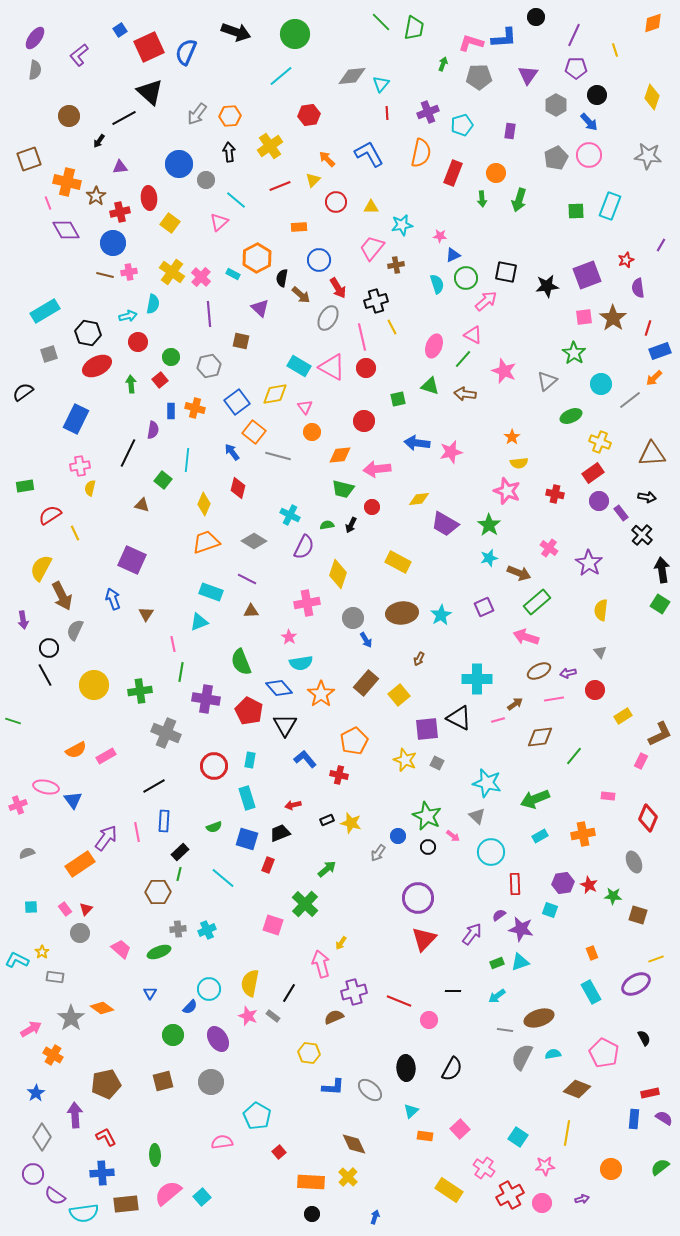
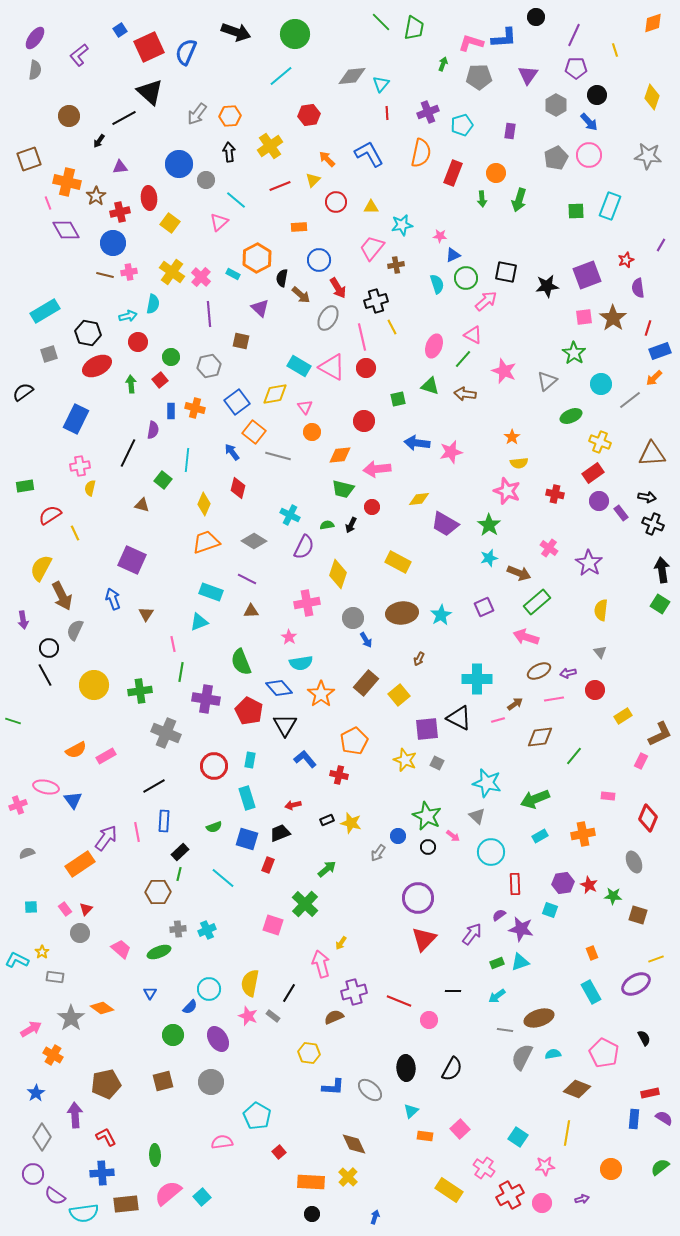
black cross at (642, 535): moved 11 px right, 11 px up; rotated 20 degrees counterclockwise
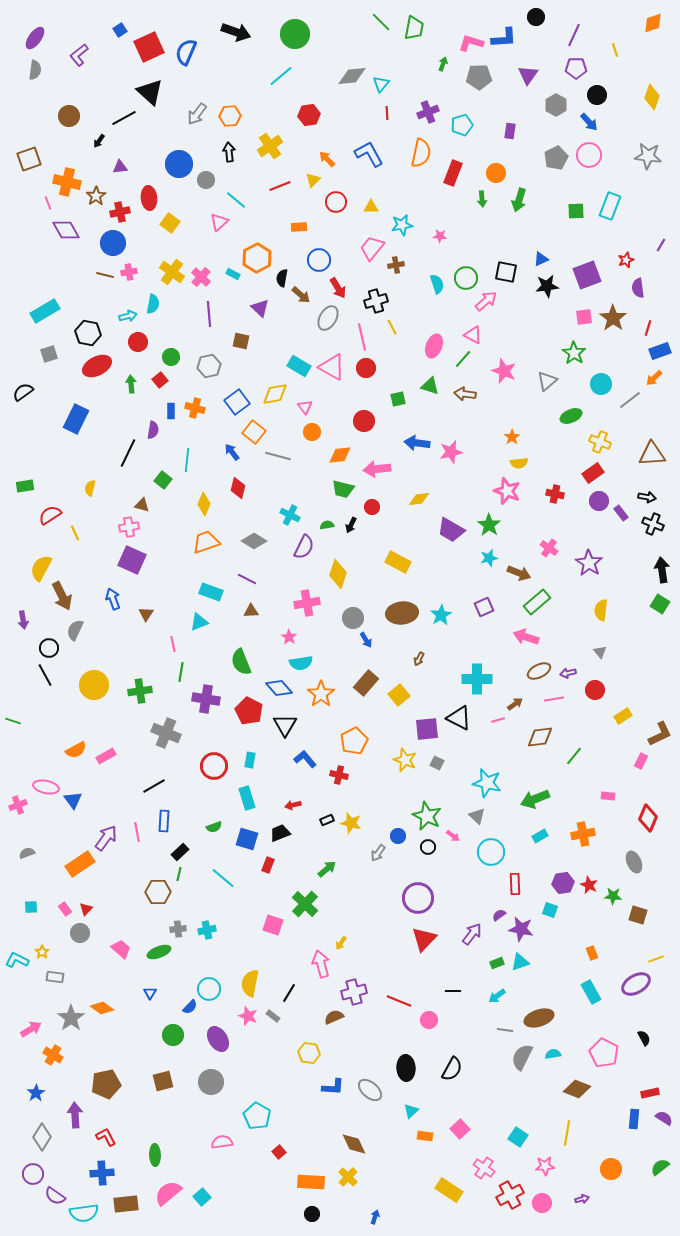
blue triangle at (453, 255): moved 88 px right, 4 px down
pink cross at (80, 466): moved 49 px right, 61 px down
purple trapezoid at (445, 524): moved 6 px right, 6 px down
cyan cross at (207, 930): rotated 12 degrees clockwise
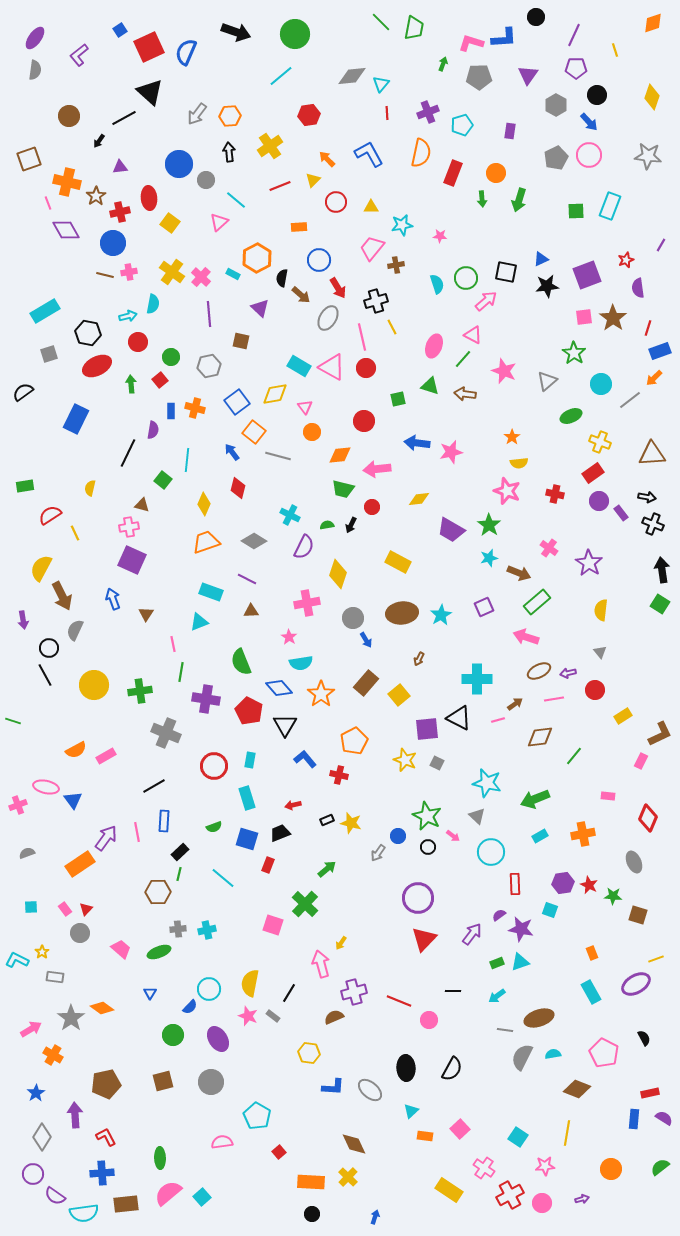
green ellipse at (155, 1155): moved 5 px right, 3 px down
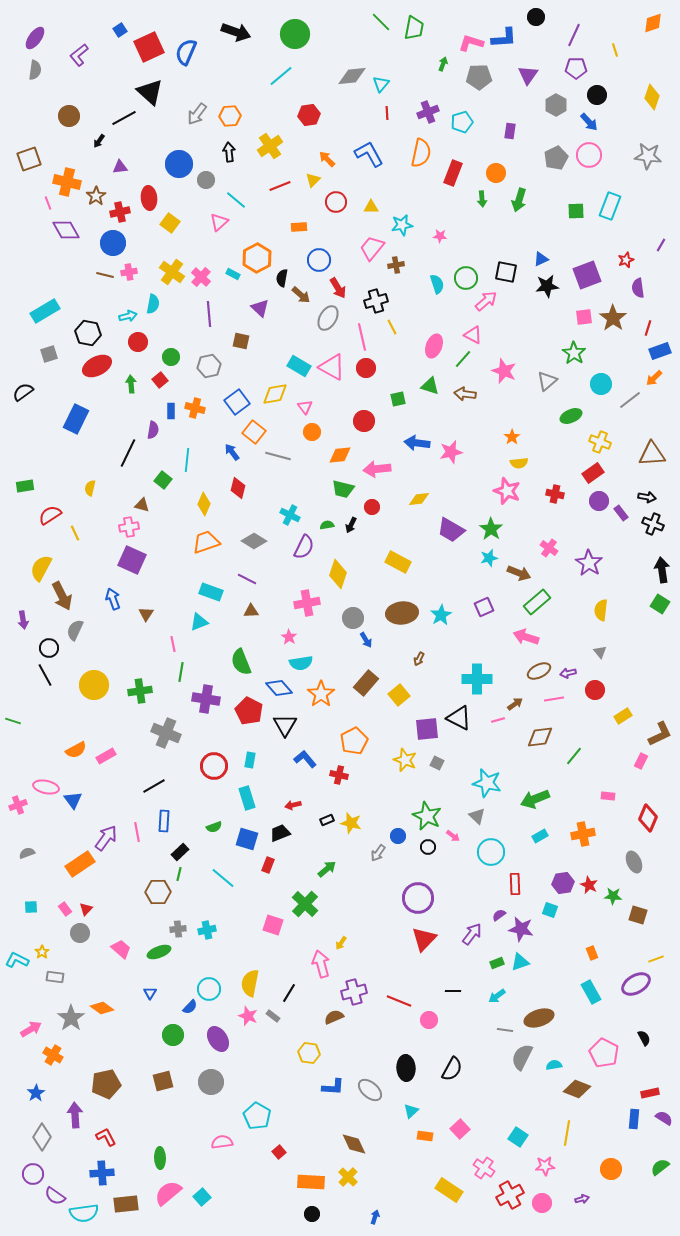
cyan pentagon at (462, 125): moved 3 px up
green star at (489, 525): moved 2 px right, 4 px down
cyan semicircle at (553, 1054): moved 1 px right, 11 px down
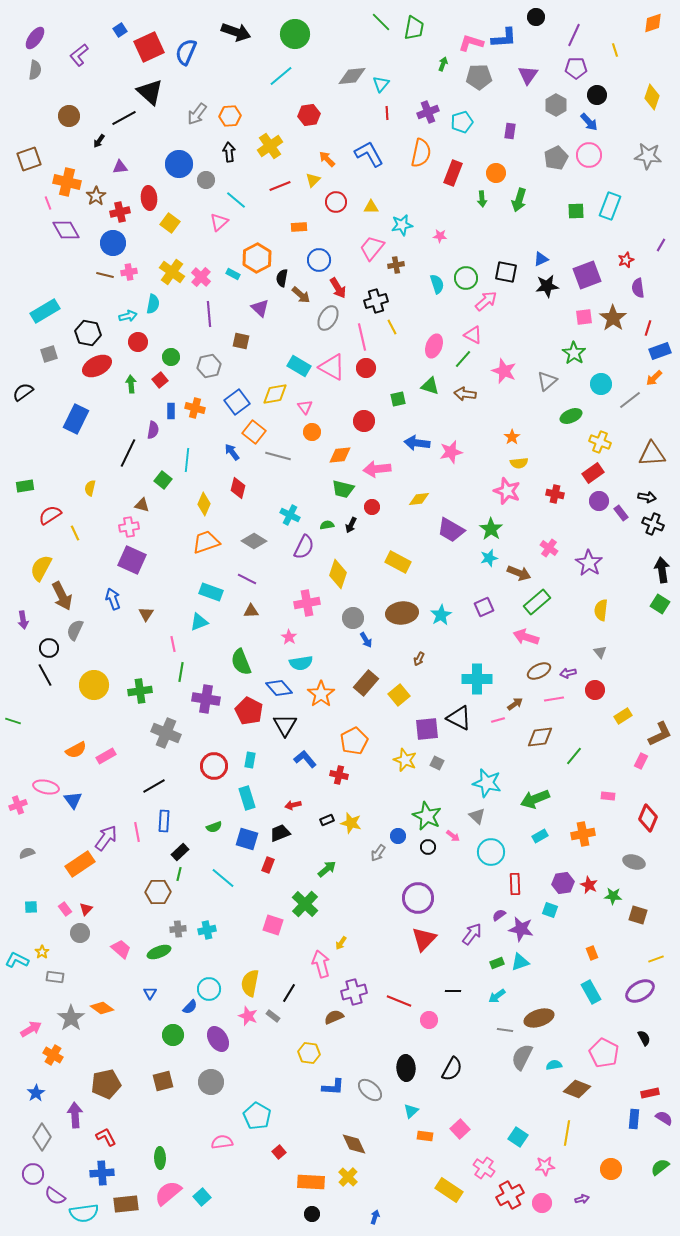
gray ellipse at (634, 862): rotated 50 degrees counterclockwise
purple ellipse at (636, 984): moved 4 px right, 7 px down
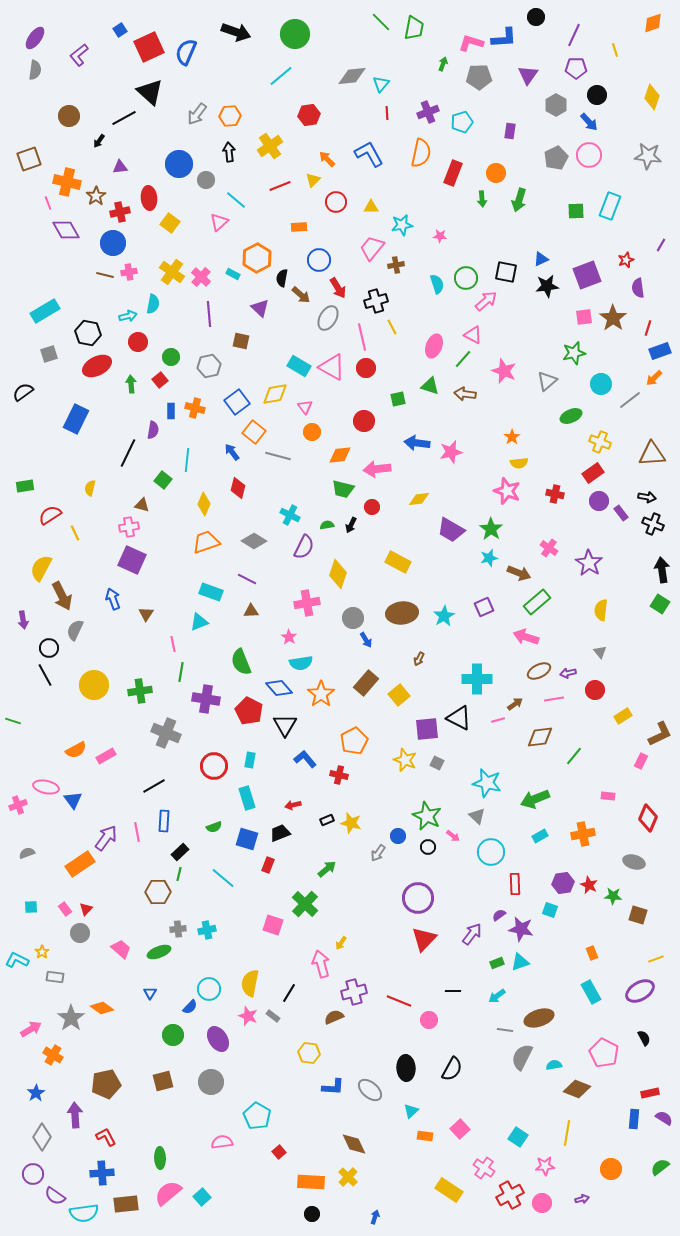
green star at (574, 353): rotated 25 degrees clockwise
cyan star at (441, 615): moved 3 px right, 1 px down
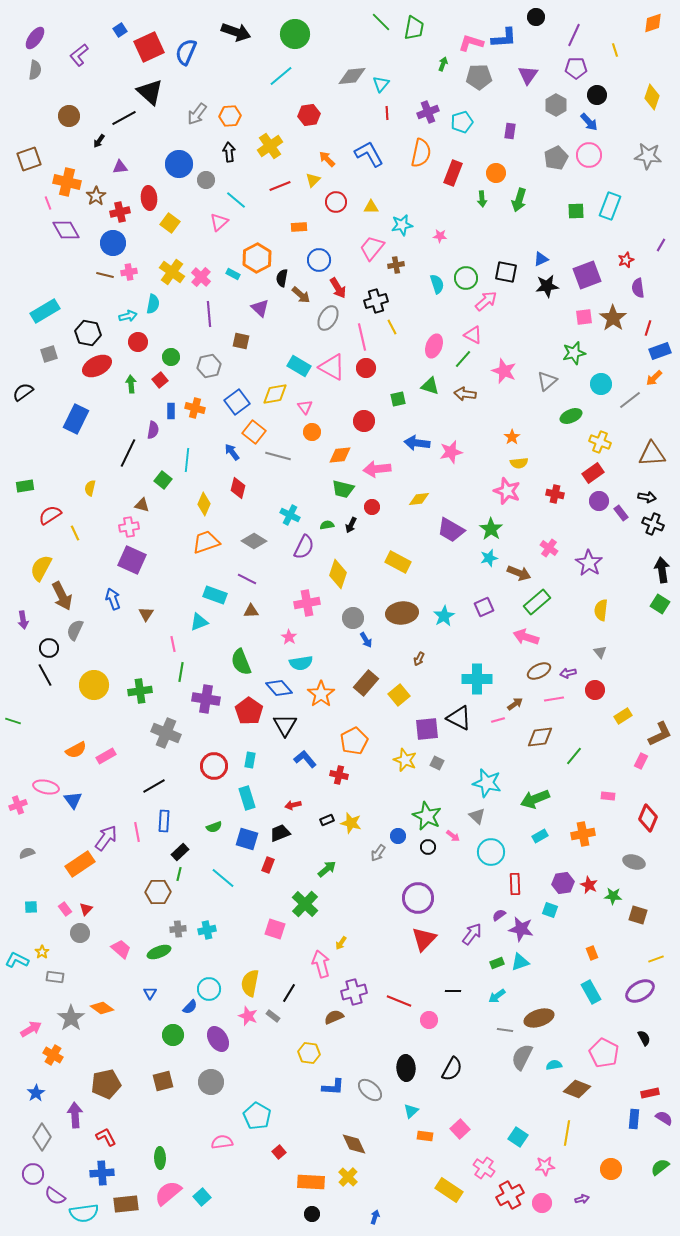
cyan rectangle at (211, 592): moved 4 px right, 3 px down
red pentagon at (249, 711): rotated 8 degrees clockwise
pink square at (273, 925): moved 2 px right, 4 px down
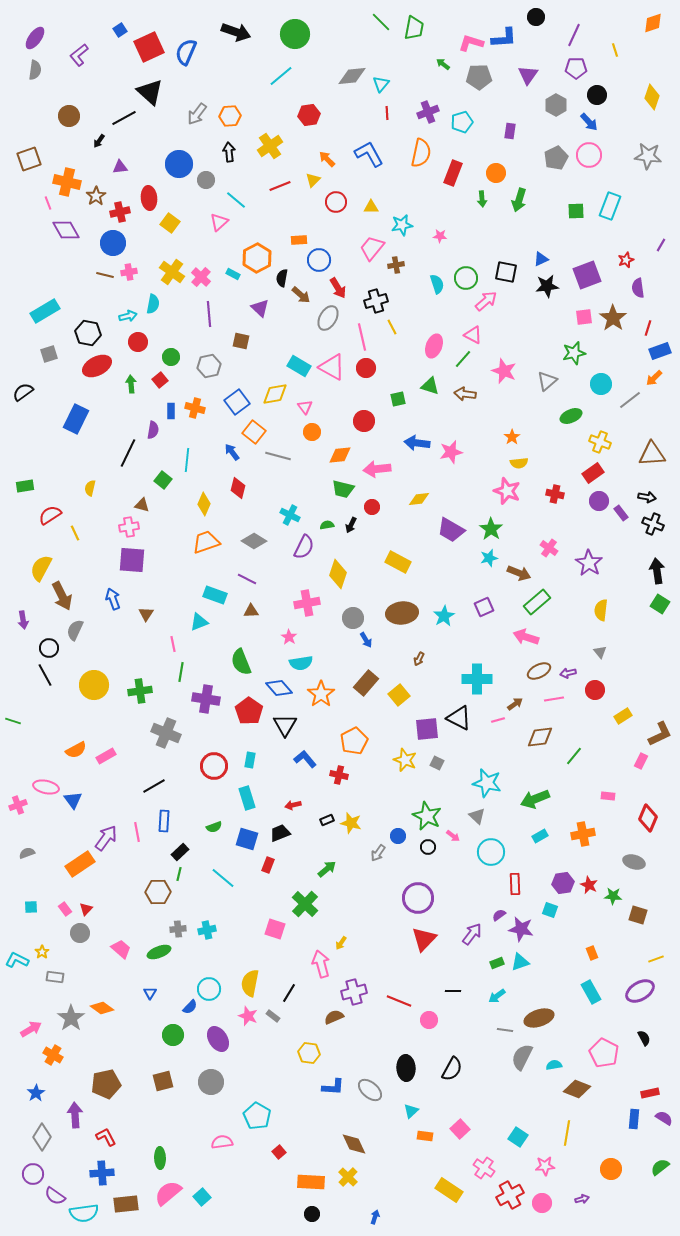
green arrow at (443, 64): rotated 72 degrees counterclockwise
orange rectangle at (299, 227): moved 13 px down
purple square at (132, 560): rotated 20 degrees counterclockwise
black arrow at (662, 570): moved 5 px left, 1 px down
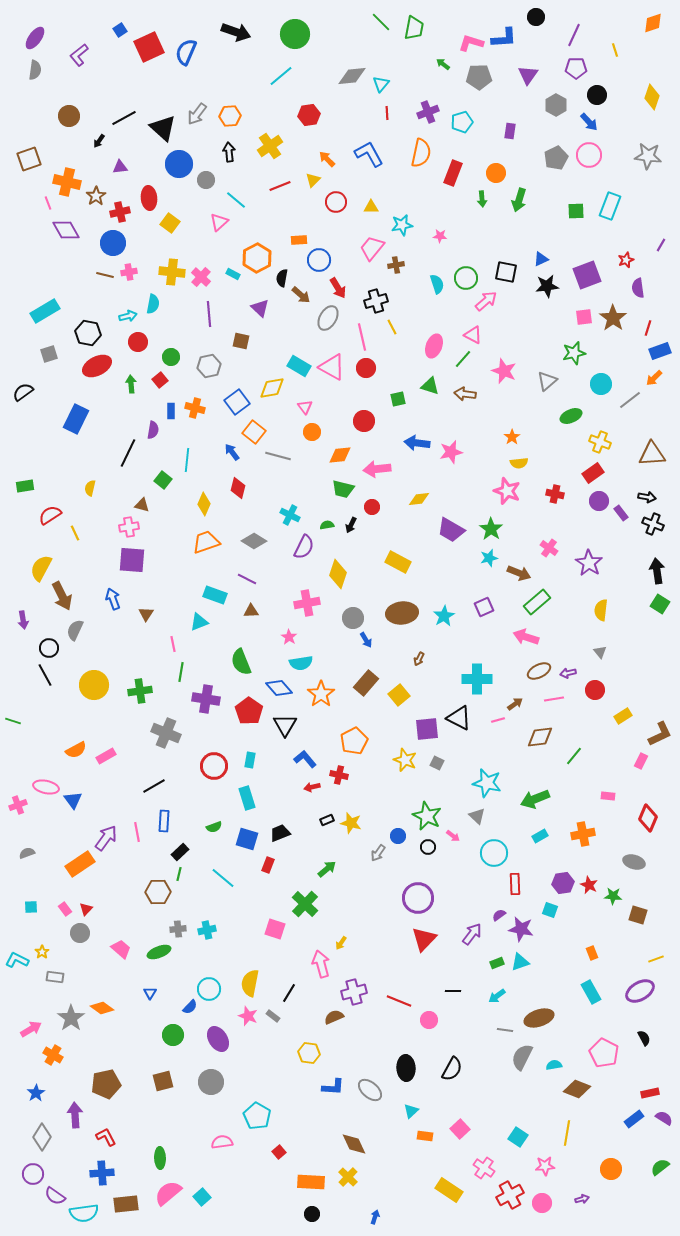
black triangle at (150, 92): moved 13 px right, 36 px down
yellow cross at (172, 272): rotated 30 degrees counterclockwise
yellow diamond at (275, 394): moved 3 px left, 6 px up
red arrow at (293, 805): moved 19 px right, 18 px up
cyan circle at (491, 852): moved 3 px right, 1 px down
blue rectangle at (634, 1119): rotated 48 degrees clockwise
